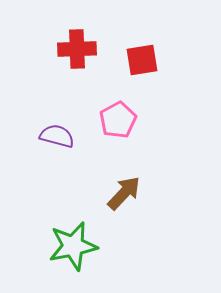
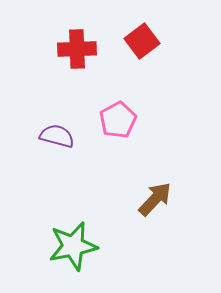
red square: moved 19 px up; rotated 28 degrees counterclockwise
brown arrow: moved 31 px right, 6 px down
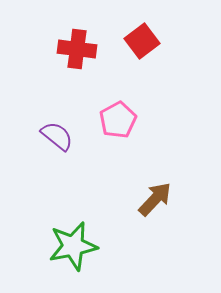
red cross: rotated 9 degrees clockwise
purple semicircle: rotated 24 degrees clockwise
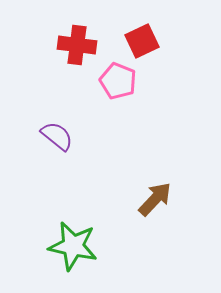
red square: rotated 12 degrees clockwise
red cross: moved 4 px up
pink pentagon: moved 39 px up; rotated 21 degrees counterclockwise
green star: rotated 24 degrees clockwise
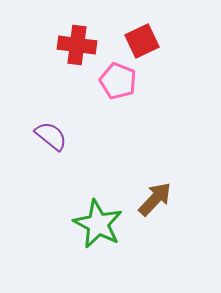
purple semicircle: moved 6 px left
green star: moved 25 px right, 22 px up; rotated 15 degrees clockwise
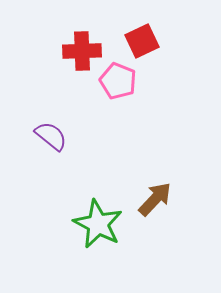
red cross: moved 5 px right, 6 px down; rotated 9 degrees counterclockwise
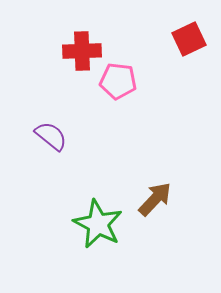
red square: moved 47 px right, 2 px up
pink pentagon: rotated 15 degrees counterclockwise
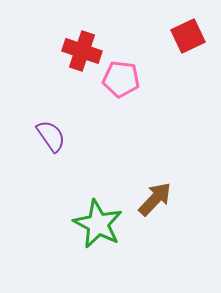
red square: moved 1 px left, 3 px up
red cross: rotated 21 degrees clockwise
pink pentagon: moved 3 px right, 2 px up
purple semicircle: rotated 16 degrees clockwise
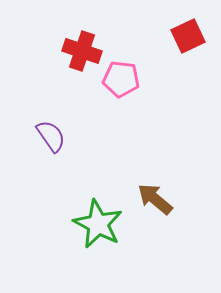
brown arrow: rotated 93 degrees counterclockwise
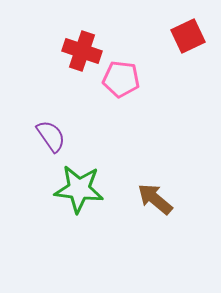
green star: moved 19 px left, 35 px up; rotated 21 degrees counterclockwise
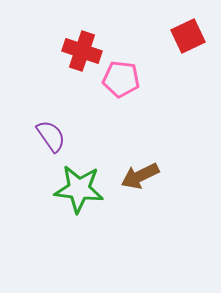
brown arrow: moved 15 px left, 23 px up; rotated 66 degrees counterclockwise
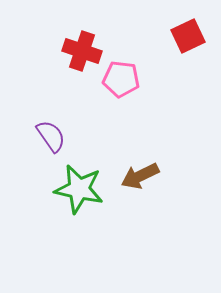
green star: rotated 6 degrees clockwise
